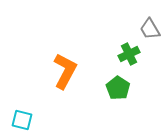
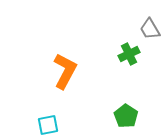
green pentagon: moved 8 px right, 28 px down
cyan square: moved 26 px right, 5 px down; rotated 25 degrees counterclockwise
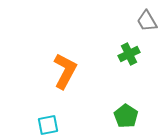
gray trapezoid: moved 3 px left, 8 px up
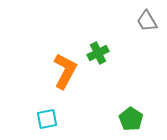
green cross: moved 31 px left, 1 px up
green pentagon: moved 5 px right, 3 px down
cyan square: moved 1 px left, 6 px up
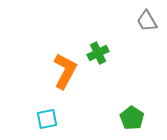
green pentagon: moved 1 px right, 1 px up
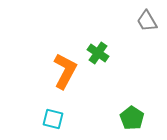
green cross: rotated 30 degrees counterclockwise
cyan square: moved 6 px right; rotated 25 degrees clockwise
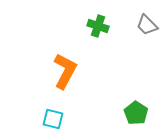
gray trapezoid: moved 4 px down; rotated 15 degrees counterclockwise
green cross: moved 27 px up; rotated 15 degrees counterclockwise
green pentagon: moved 4 px right, 5 px up
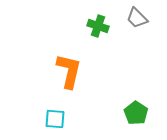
gray trapezoid: moved 10 px left, 7 px up
orange L-shape: moved 4 px right; rotated 15 degrees counterclockwise
cyan square: moved 2 px right; rotated 10 degrees counterclockwise
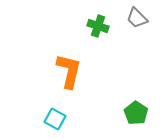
cyan square: rotated 25 degrees clockwise
